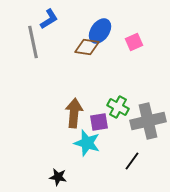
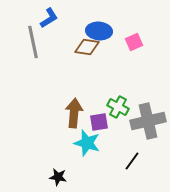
blue L-shape: moved 1 px up
blue ellipse: moved 1 px left; rotated 60 degrees clockwise
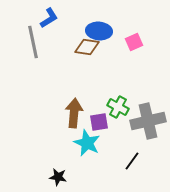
cyan star: rotated 8 degrees clockwise
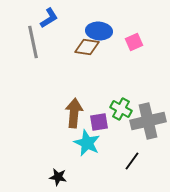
green cross: moved 3 px right, 2 px down
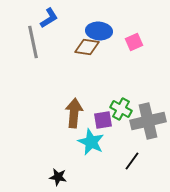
purple square: moved 4 px right, 2 px up
cyan star: moved 4 px right, 1 px up
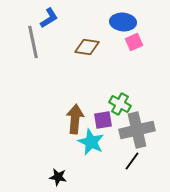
blue ellipse: moved 24 px right, 9 px up
green cross: moved 1 px left, 5 px up
brown arrow: moved 1 px right, 6 px down
gray cross: moved 11 px left, 9 px down
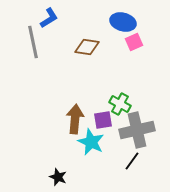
blue ellipse: rotated 10 degrees clockwise
black star: rotated 12 degrees clockwise
